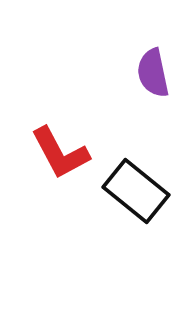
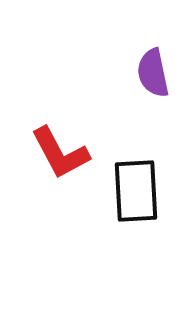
black rectangle: rotated 48 degrees clockwise
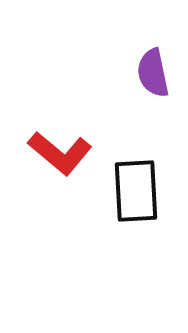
red L-shape: rotated 22 degrees counterclockwise
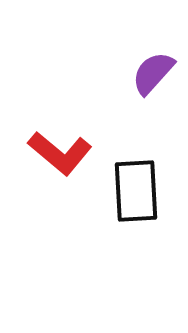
purple semicircle: rotated 54 degrees clockwise
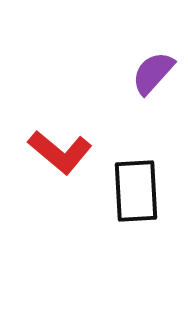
red L-shape: moved 1 px up
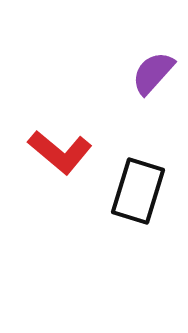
black rectangle: moved 2 px right; rotated 20 degrees clockwise
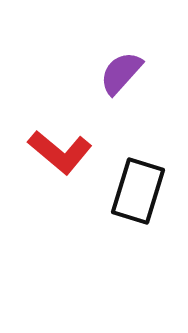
purple semicircle: moved 32 px left
